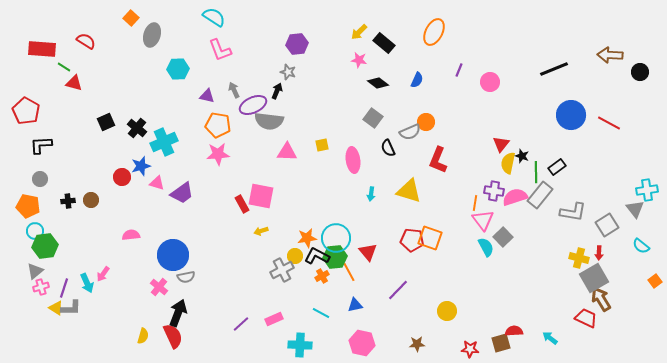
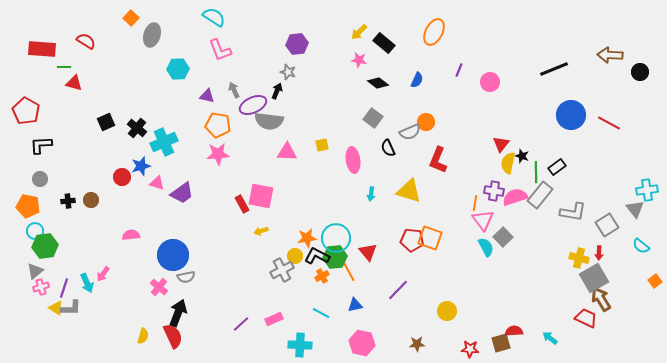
green line at (64, 67): rotated 32 degrees counterclockwise
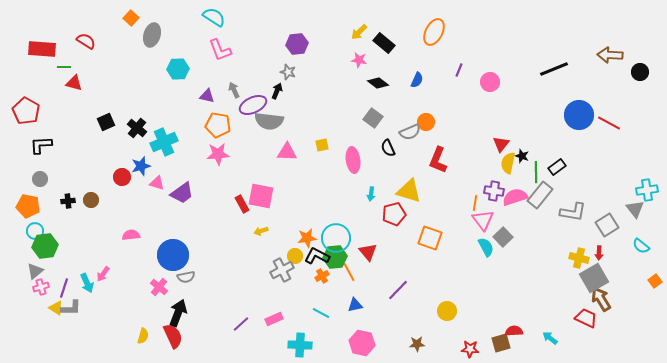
blue circle at (571, 115): moved 8 px right
red pentagon at (412, 240): moved 18 px left, 26 px up; rotated 20 degrees counterclockwise
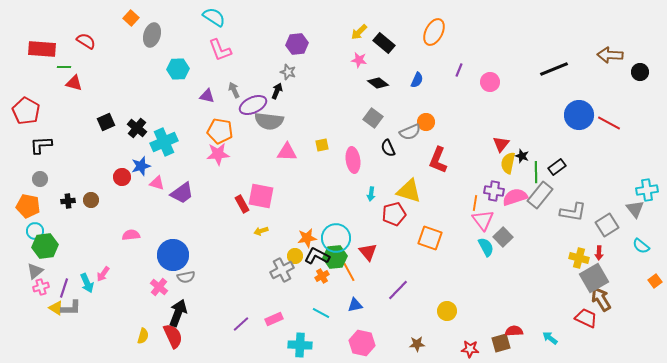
orange pentagon at (218, 125): moved 2 px right, 6 px down
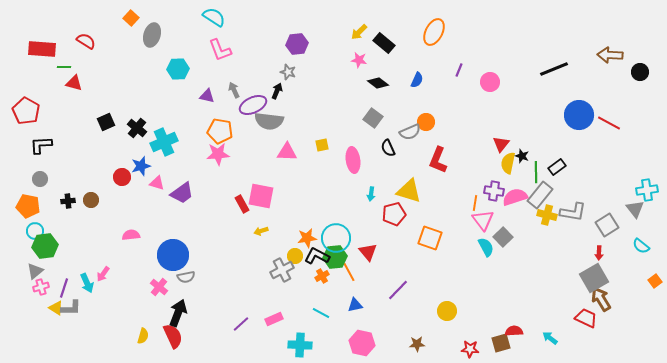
yellow cross at (579, 258): moved 32 px left, 43 px up
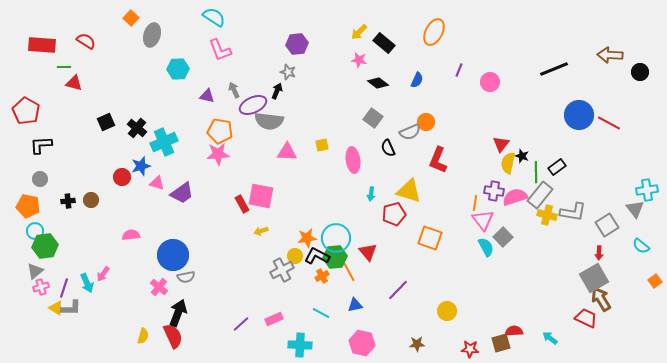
red rectangle at (42, 49): moved 4 px up
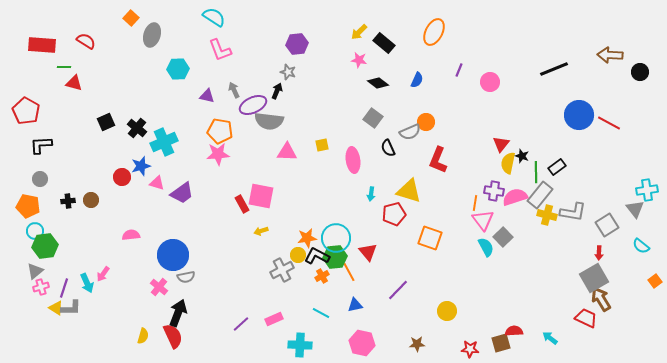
yellow circle at (295, 256): moved 3 px right, 1 px up
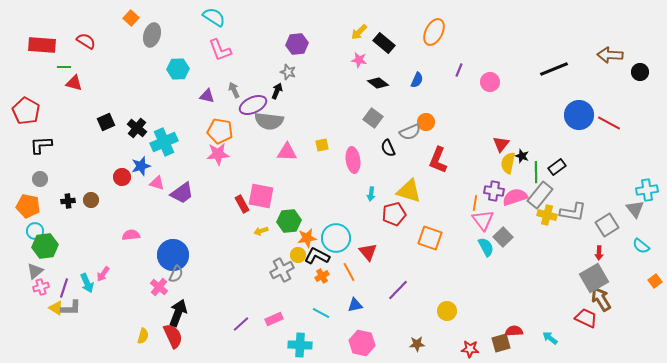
green hexagon at (335, 257): moved 46 px left, 36 px up
gray semicircle at (186, 277): moved 10 px left, 3 px up; rotated 54 degrees counterclockwise
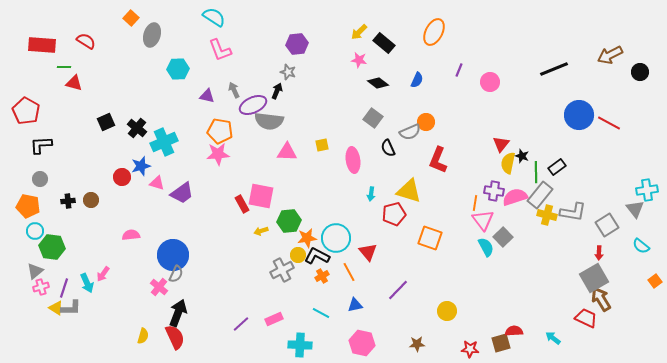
brown arrow at (610, 55): rotated 30 degrees counterclockwise
green hexagon at (45, 246): moved 7 px right, 1 px down; rotated 15 degrees clockwise
red semicircle at (173, 336): moved 2 px right, 1 px down
cyan arrow at (550, 338): moved 3 px right
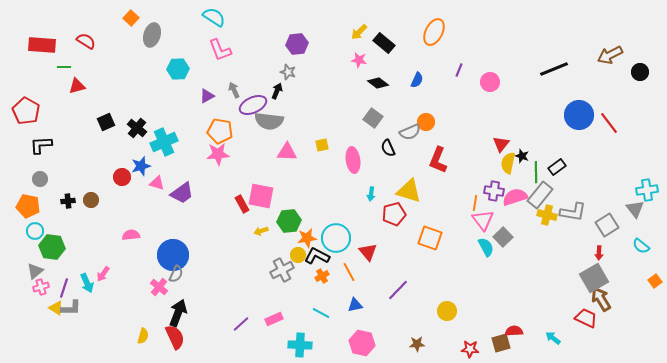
red triangle at (74, 83): moved 3 px right, 3 px down; rotated 30 degrees counterclockwise
purple triangle at (207, 96): rotated 42 degrees counterclockwise
red line at (609, 123): rotated 25 degrees clockwise
